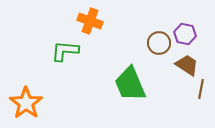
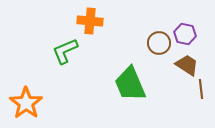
orange cross: rotated 15 degrees counterclockwise
green L-shape: rotated 28 degrees counterclockwise
brown line: rotated 18 degrees counterclockwise
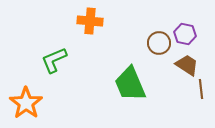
green L-shape: moved 11 px left, 9 px down
